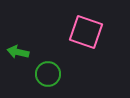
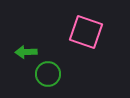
green arrow: moved 8 px right; rotated 15 degrees counterclockwise
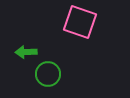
pink square: moved 6 px left, 10 px up
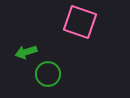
green arrow: rotated 15 degrees counterclockwise
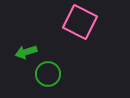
pink square: rotated 8 degrees clockwise
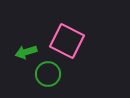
pink square: moved 13 px left, 19 px down
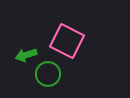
green arrow: moved 3 px down
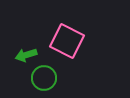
green circle: moved 4 px left, 4 px down
